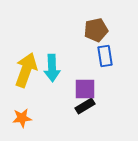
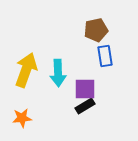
cyan arrow: moved 6 px right, 5 px down
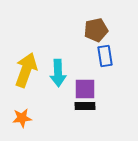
black rectangle: rotated 30 degrees clockwise
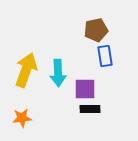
black rectangle: moved 5 px right, 3 px down
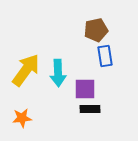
yellow arrow: rotated 16 degrees clockwise
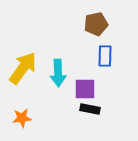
brown pentagon: moved 6 px up
blue rectangle: rotated 10 degrees clockwise
yellow arrow: moved 3 px left, 2 px up
black rectangle: rotated 12 degrees clockwise
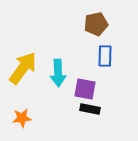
purple square: rotated 10 degrees clockwise
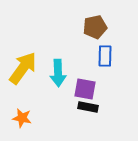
brown pentagon: moved 1 px left, 3 px down
black rectangle: moved 2 px left, 2 px up
orange star: rotated 18 degrees clockwise
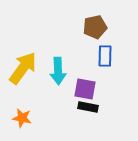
cyan arrow: moved 2 px up
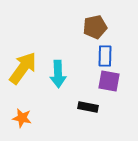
cyan arrow: moved 3 px down
purple square: moved 24 px right, 8 px up
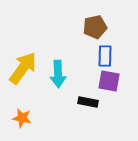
black rectangle: moved 5 px up
